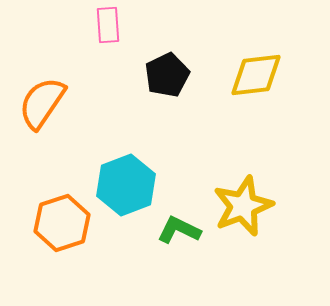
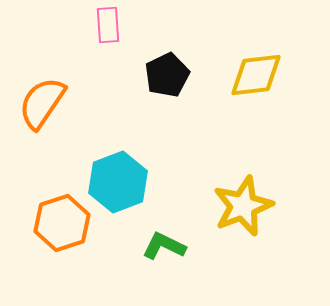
cyan hexagon: moved 8 px left, 3 px up
green L-shape: moved 15 px left, 16 px down
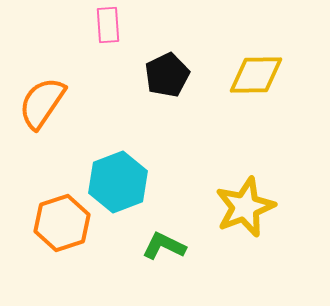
yellow diamond: rotated 6 degrees clockwise
yellow star: moved 2 px right, 1 px down
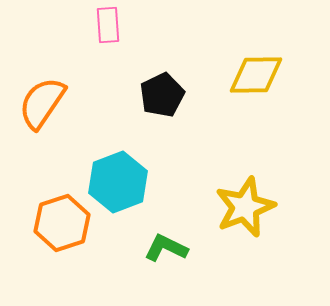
black pentagon: moved 5 px left, 20 px down
green L-shape: moved 2 px right, 2 px down
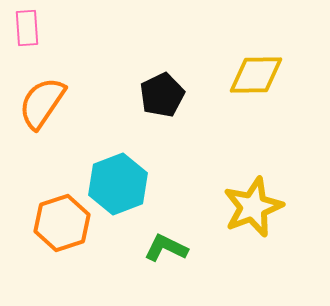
pink rectangle: moved 81 px left, 3 px down
cyan hexagon: moved 2 px down
yellow star: moved 8 px right
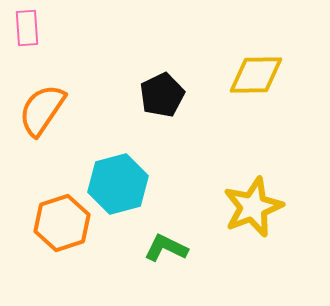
orange semicircle: moved 7 px down
cyan hexagon: rotated 6 degrees clockwise
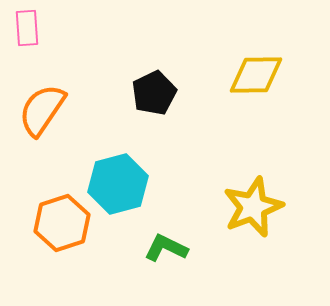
black pentagon: moved 8 px left, 2 px up
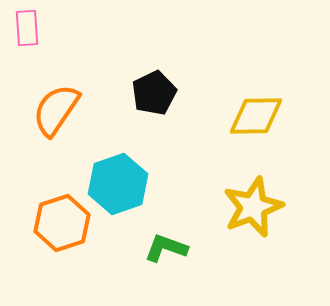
yellow diamond: moved 41 px down
orange semicircle: moved 14 px right
cyan hexagon: rotated 4 degrees counterclockwise
green L-shape: rotated 6 degrees counterclockwise
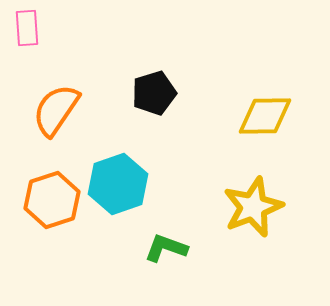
black pentagon: rotated 9 degrees clockwise
yellow diamond: moved 9 px right
orange hexagon: moved 10 px left, 23 px up
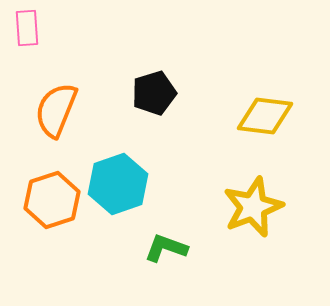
orange semicircle: rotated 12 degrees counterclockwise
yellow diamond: rotated 8 degrees clockwise
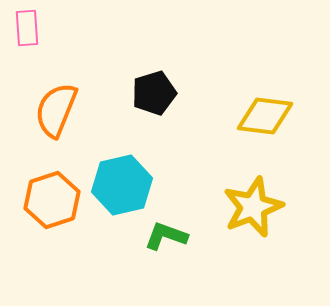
cyan hexagon: moved 4 px right, 1 px down; rotated 6 degrees clockwise
green L-shape: moved 12 px up
